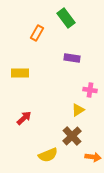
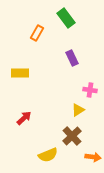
purple rectangle: rotated 56 degrees clockwise
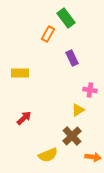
orange rectangle: moved 11 px right, 1 px down
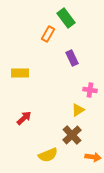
brown cross: moved 1 px up
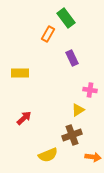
brown cross: rotated 24 degrees clockwise
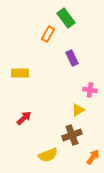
orange arrow: rotated 63 degrees counterclockwise
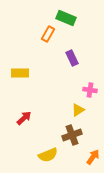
green rectangle: rotated 30 degrees counterclockwise
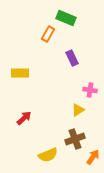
brown cross: moved 3 px right, 4 px down
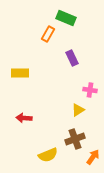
red arrow: rotated 133 degrees counterclockwise
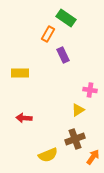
green rectangle: rotated 12 degrees clockwise
purple rectangle: moved 9 px left, 3 px up
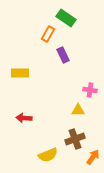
yellow triangle: rotated 32 degrees clockwise
